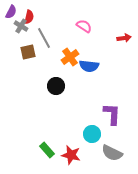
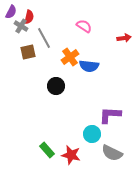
purple L-shape: moved 2 px left, 1 px down; rotated 90 degrees counterclockwise
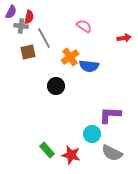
gray cross: rotated 24 degrees counterclockwise
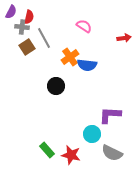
gray cross: moved 1 px right, 1 px down
brown square: moved 1 px left, 5 px up; rotated 21 degrees counterclockwise
blue semicircle: moved 2 px left, 1 px up
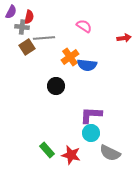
gray line: rotated 65 degrees counterclockwise
purple L-shape: moved 19 px left
cyan circle: moved 1 px left, 1 px up
gray semicircle: moved 2 px left
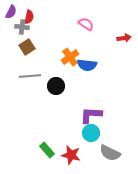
pink semicircle: moved 2 px right, 2 px up
gray line: moved 14 px left, 38 px down
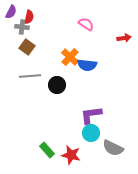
brown square: rotated 21 degrees counterclockwise
orange cross: rotated 12 degrees counterclockwise
black circle: moved 1 px right, 1 px up
purple L-shape: rotated 10 degrees counterclockwise
gray semicircle: moved 3 px right, 5 px up
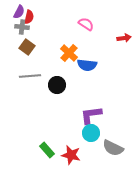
purple semicircle: moved 8 px right
orange cross: moved 1 px left, 4 px up
